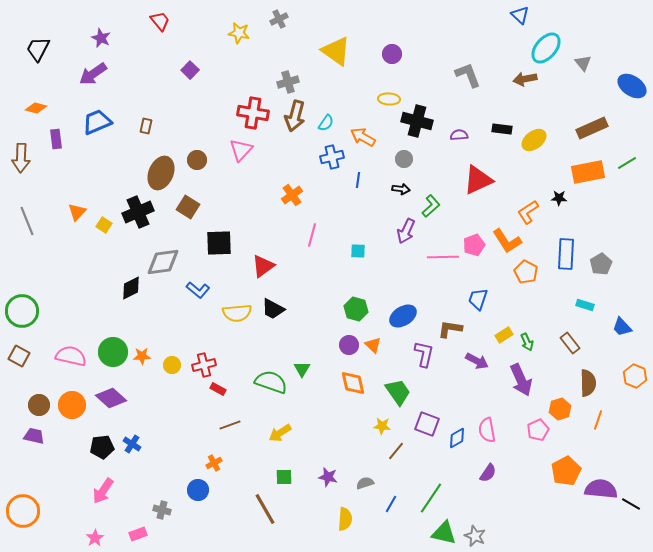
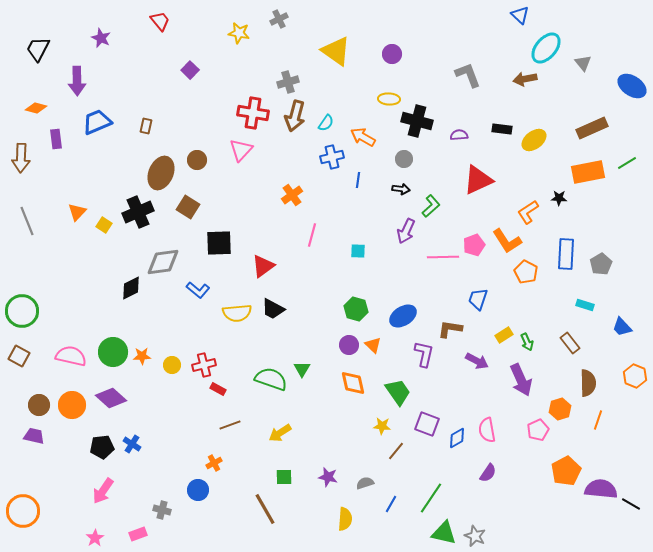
purple arrow at (93, 74): moved 16 px left, 7 px down; rotated 56 degrees counterclockwise
green semicircle at (271, 382): moved 3 px up
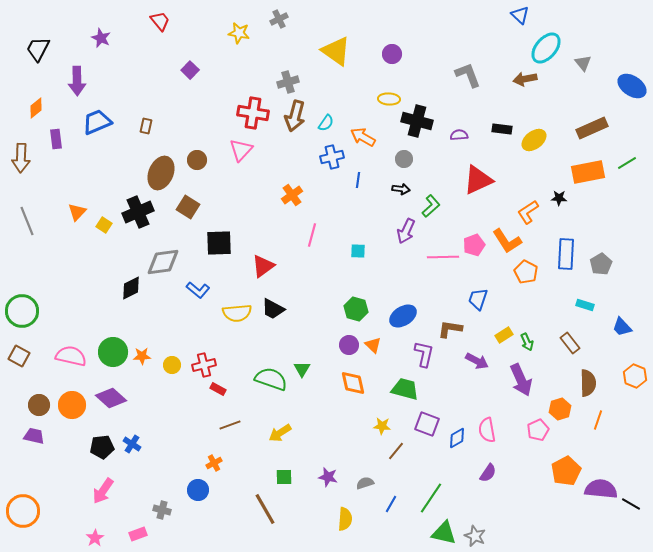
orange diamond at (36, 108): rotated 55 degrees counterclockwise
green trapezoid at (398, 392): moved 7 px right, 3 px up; rotated 40 degrees counterclockwise
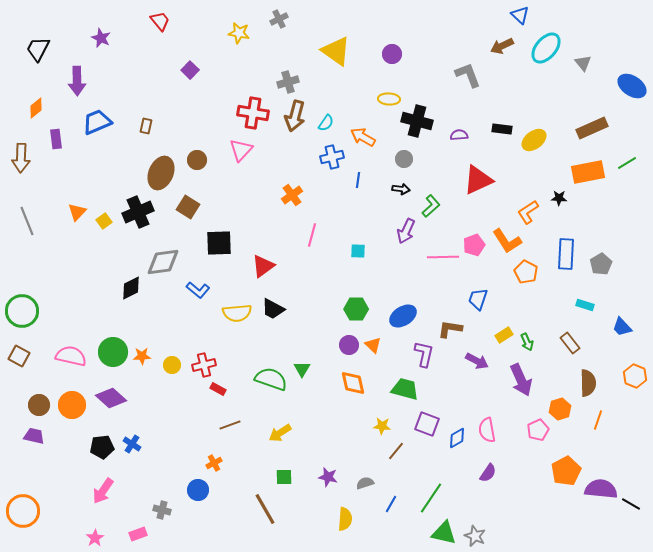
brown arrow at (525, 79): moved 23 px left, 33 px up; rotated 15 degrees counterclockwise
yellow square at (104, 225): moved 4 px up; rotated 21 degrees clockwise
green hexagon at (356, 309): rotated 15 degrees counterclockwise
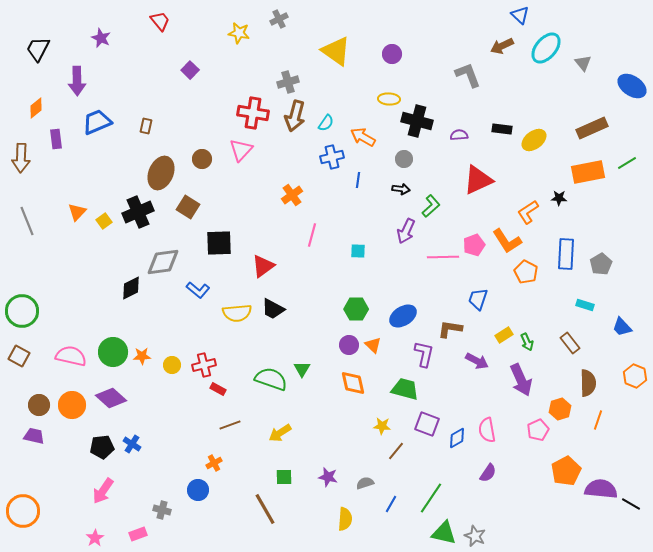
brown circle at (197, 160): moved 5 px right, 1 px up
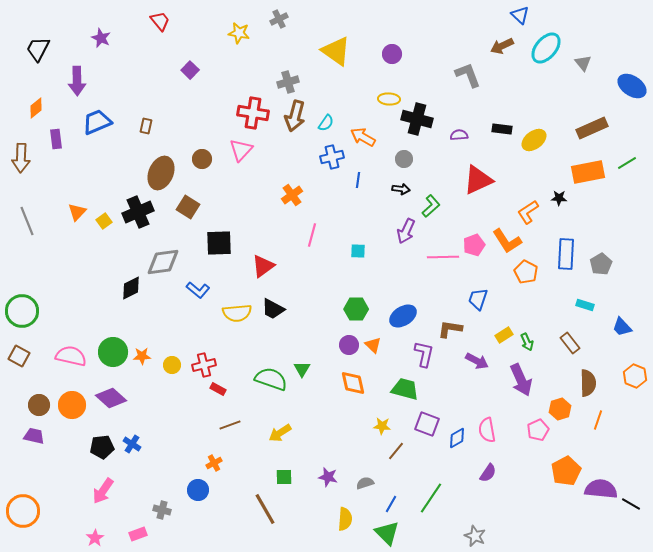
black cross at (417, 121): moved 2 px up
green triangle at (444, 533): moved 57 px left; rotated 32 degrees clockwise
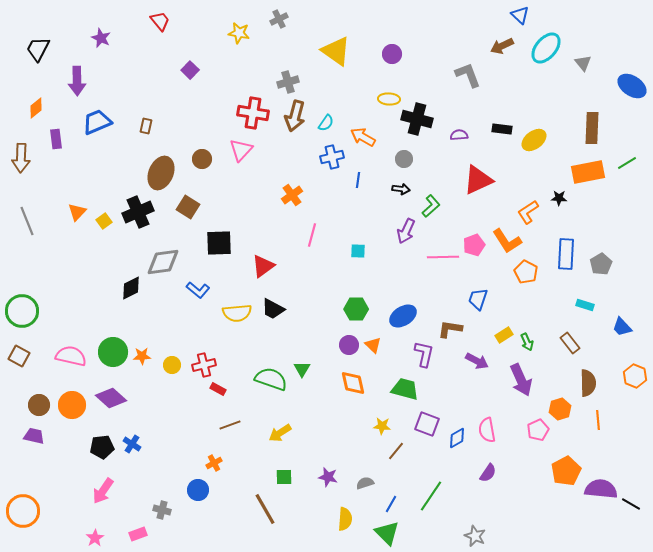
brown rectangle at (592, 128): rotated 64 degrees counterclockwise
orange line at (598, 420): rotated 24 degrees counterclockwise
green line at (431, 498): moved 2 px up
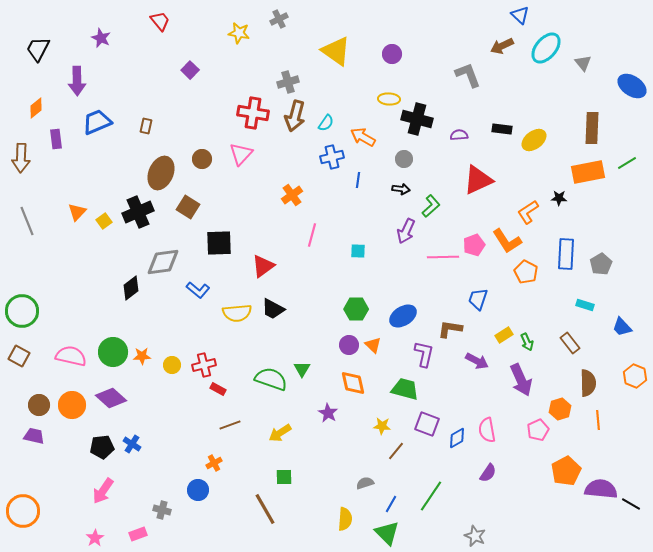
pink triangle at (241, 150): moved 4 px down
black diamond at (131, 288): rotated 10 degrees counterclockwise
purple star at (328, 477): moved 64 px up; rotated 18 degrees clockwise
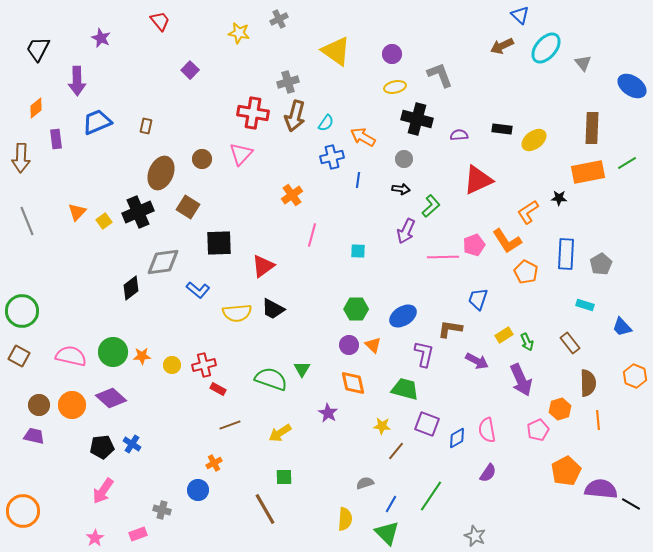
gray L-shape at (468, 75): moved 28 px left
yellow ellipse at (389, 99): moved 6 px right, 12 px up; rotated 15 degrees counterclockwise
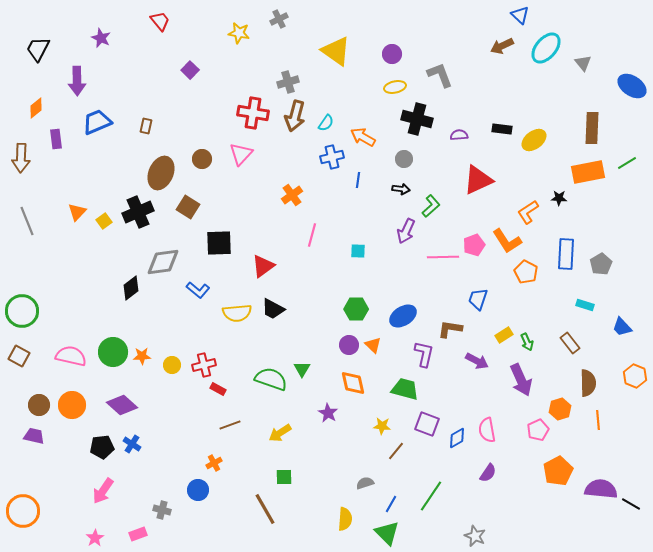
purple diamond at (111, 398): moved 11 px right, 7 px down
orange pentagon at (566, 471): moved 8 px left
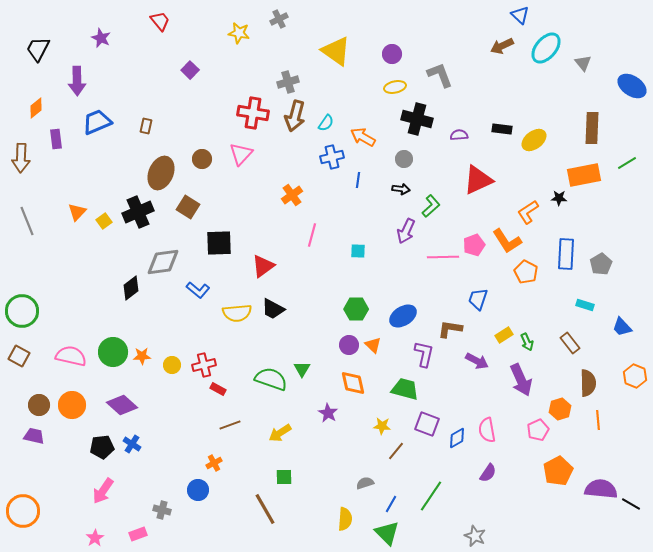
orange rectangle at (588, 172): moved 4 px left, 3 px down
